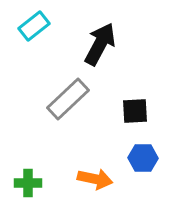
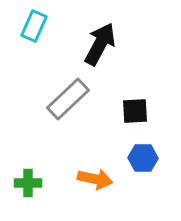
cyan rectangle: rotated 28 degrees counterclockwise
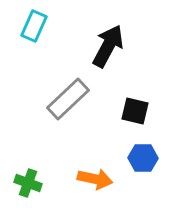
black arrow: moved 8 px right, 2 px down
black square: rotated 16 degrees clockwise
green cross: rotated 20 degrees clockwise
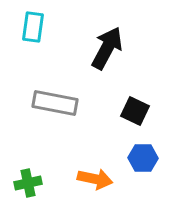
cyan rectangle: moved 1 px left, 1 px down; rotated 16 degrees counterclockwise
black arrow: moved 1 px left, 2 px down
gray rectangle: moved 13 px left, 4 px down; rotated 54 degrees clockwise
black square: rotated 12 degrees clockwise
green cross: rotated 32 degrees counterclockwise
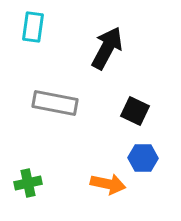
orange arrow: moved 13 px right, 5 px down
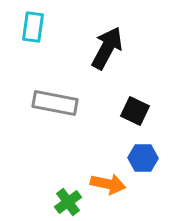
green cross: moved 40 px right, 19 px down; rotated 24 degrees counterclockwise
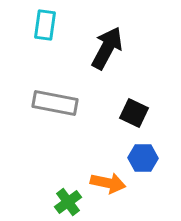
cyan rectangle: moved 12 px right, 2 px up
black square: moved 1 px left, 2 px down
orange arrow: moved 1 px up
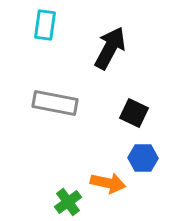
black arrow: moved 3 px right
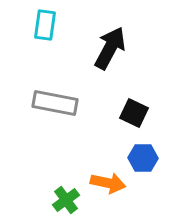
green cross: moved 2 px left, 2 px up
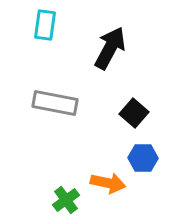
black square: rotated 16 degrees clockwise
